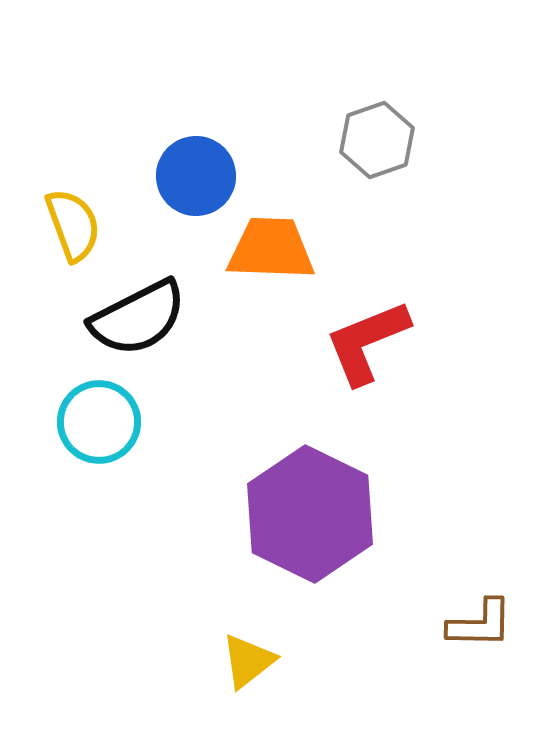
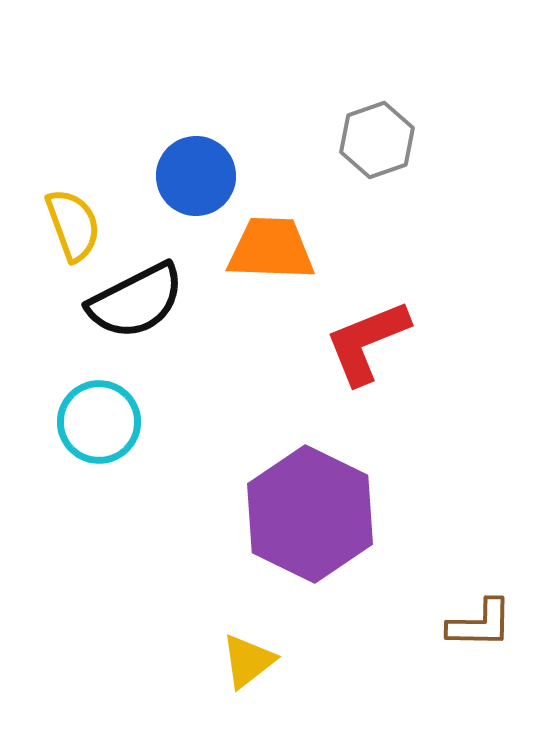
black semicircle: moved 2 px left, 17 px up
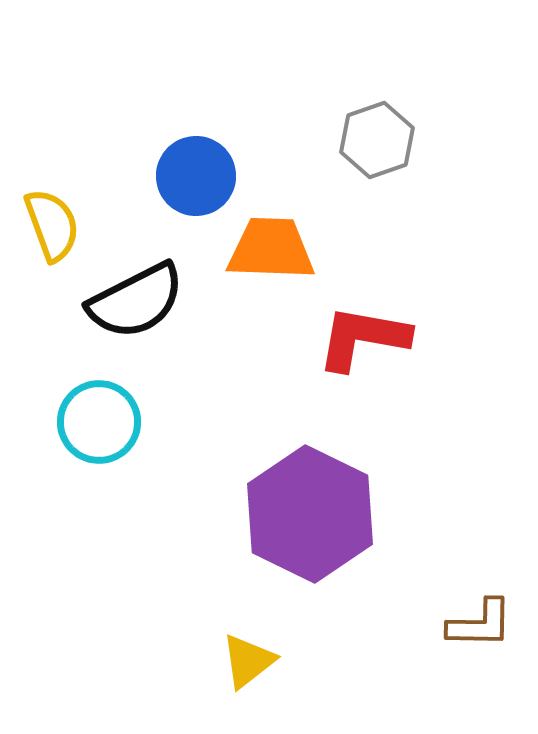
yellow semicircle: moved 21 px left
red L-shape: moved 4 px left, 4 px up; rotated 32 degrees clockwise
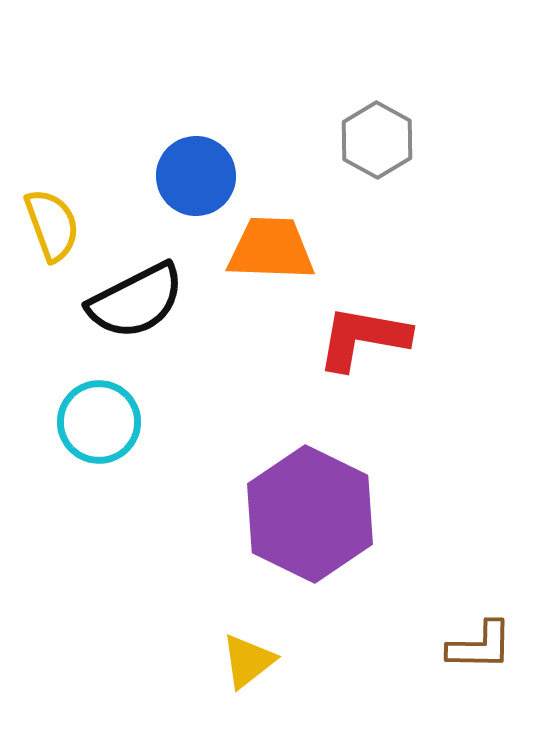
gray hexagon: rotated 12 degrees counterclockwise
brown L-shape: moved 22 px down
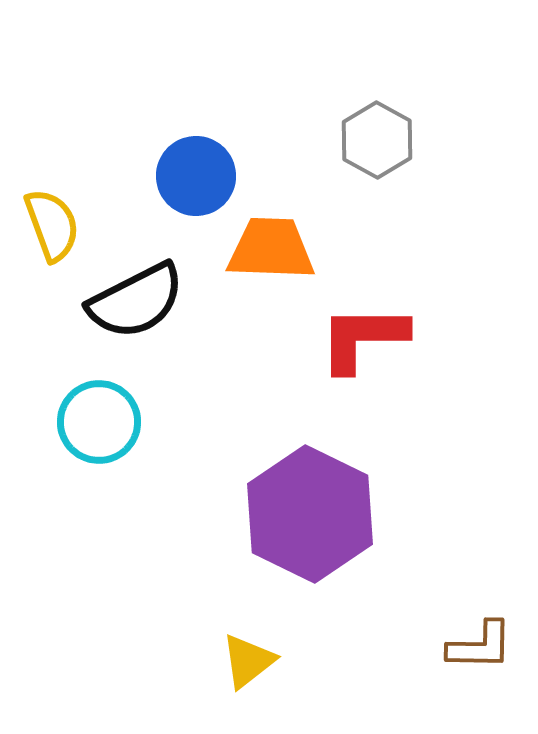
red L-shape: rotated 10 degrees counterclockwise
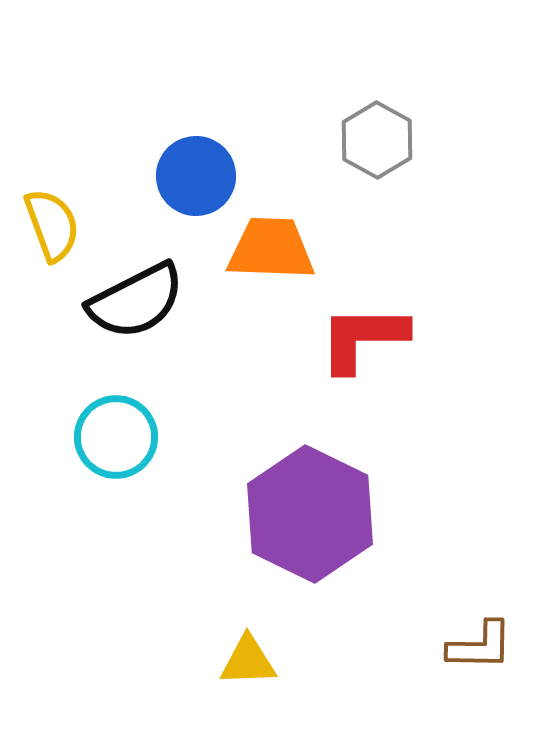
cyan circle: moved 17 px right, 15 px down
yellow triangle: rotated 36 degrees clockwise
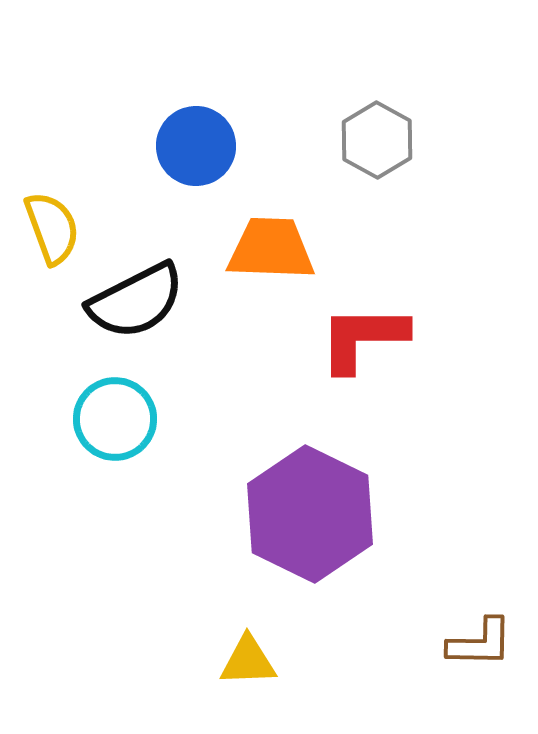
blue circle: moved 30 px up
yellow semicircle: moved 3 px down
cyan circle: moved 1 px left, 18 px up
brown L-shape: moved 3 px up
